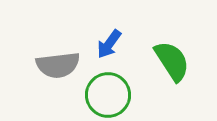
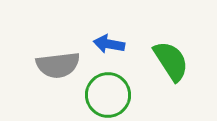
blue arrow: rotated 64 degrees clockwise
green semicircle: moved 1 px left
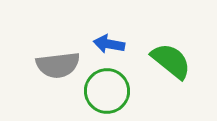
green semicircle: rotated 18 degrees counterclockwise
green circle: moved 1 px left, 4 px up
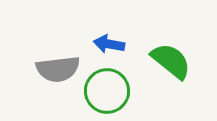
gray semicircle: moved 4 px down
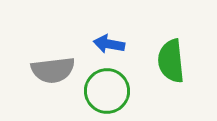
green semicircle: rotated 135 degrees counterclockwise
gray semicircle: moved 5 px left, 1 px down
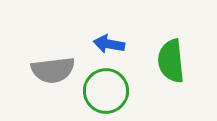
green circle: moved 1 px left
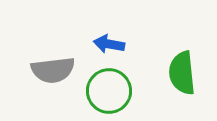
green semicircle: moved 11 px right, 12 px down
green circle: moved 3 px right
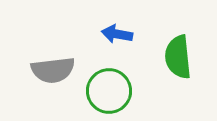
blue arrow: moved 8 px right, 10 px up
green semicircle: moved 4 px left, 16 px up
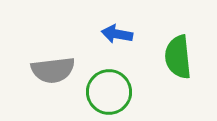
green circle: moved 1 px down
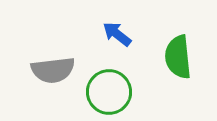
blue arrow: rotated 28 degrees clockwise
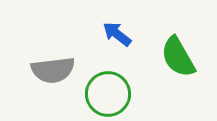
green semicircle: rotated 24 degrees counterclockwise
green circle: moved 1 px left, 2 px down
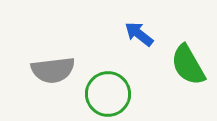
blue arrow: moved 22 px right
green semicircle: moved 10 px right, 8 px down
